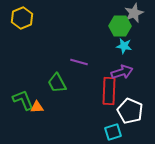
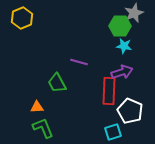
green L-shape: moved 20 px right, 28 px down
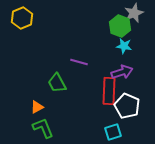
green hexagon: rotated 20 degrees clockwise
orange triangle: rotated 24 degrees counterclockwise
white pentagon: moved 3 px left, 5 px up
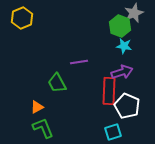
purple line: rotated 24 degrees counterclockwise
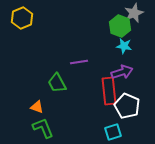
red rectangle: rotated 8 degrees counterclockwise
orange triangle: rotated 48 degrees clockwise
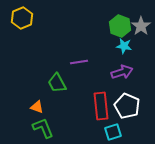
gray star: moved 7 px right, 13 px down; rotated 12 degrees counterclockwise
red rectangle: moved 8 px left, 15 px down
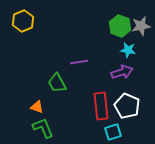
yellow hexagon: moved 1 px right, 3 px down
gray star: rotated 24 degrees clockwise
cyan star: moved 4 px right, 4 px down
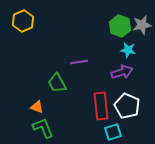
gray star: moved 1 px right, 1 px up
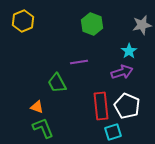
green hexagon: moved 28 px left, 2 px up
cyan star: moved 1 px right, 1 px down; rotated 28 degrees clockwise
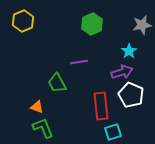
green hexagon: rotated 15 degrees clockwise
white pentagon: moved 4 px right, 11 px up
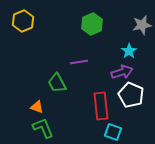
cyan square: rotated 36 degrees clockwise
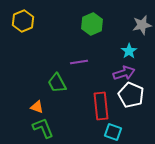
purple arrow: moved 2 px right, 1 px down
